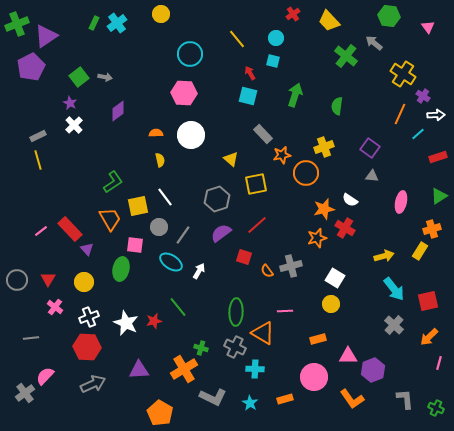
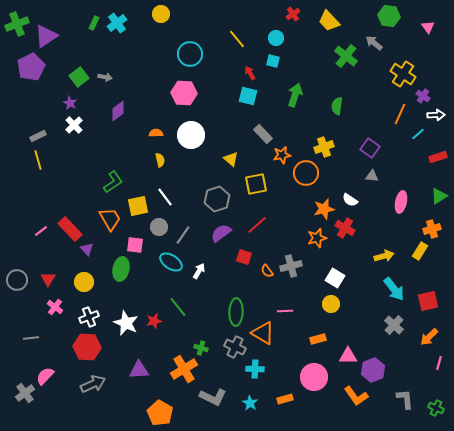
orange L-shape at (352, 399): moved 4 px right, 3 px up
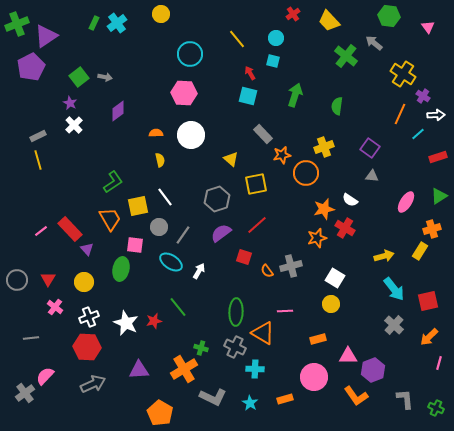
pink ellipse at (401, 202): moved 5 px right; rotated 20 degrees clockwise
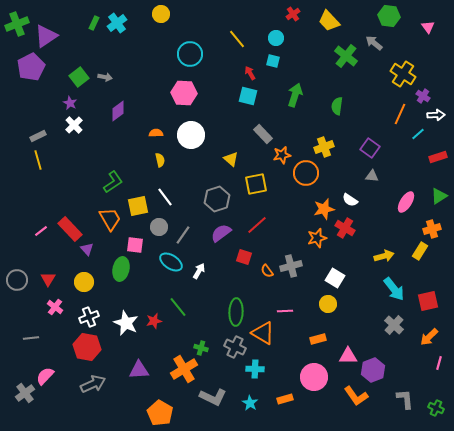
yellow circle at (331, 304): moved 3 px left
red hexagon at (87, 347): rotated 8 degrees clockwise
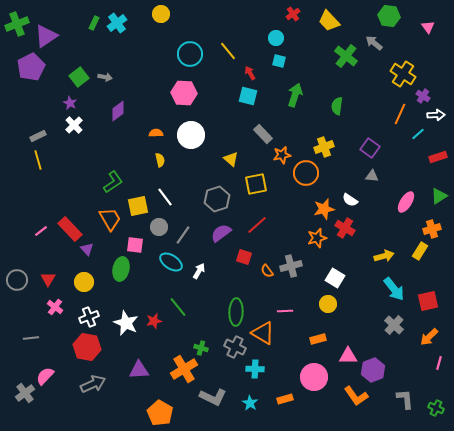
yellow line at (237, 39): moved 9 px left, 12 px down
cyan square at (273, 61): moved 6 px right
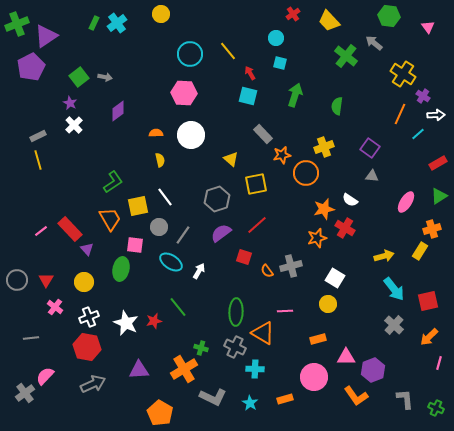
cyan square at (279, 61): moved 1 px right, 2 px down
red rectangle at (438, 157): moved 6 px down; rotated 12 degrees counterclockwise
red triangle at (48, 279): moved 2 px left, 1 px down
pink triangle at (348, 356): moved 2 px left, 1 px down
